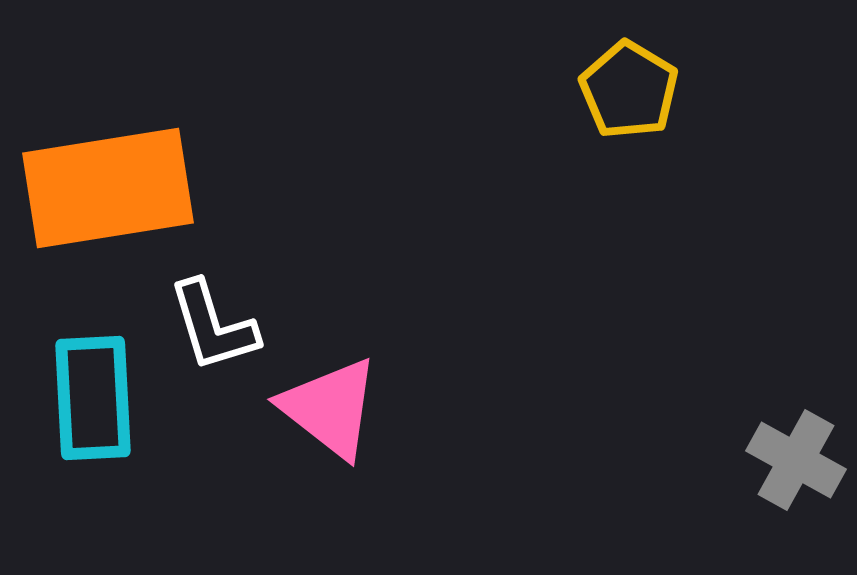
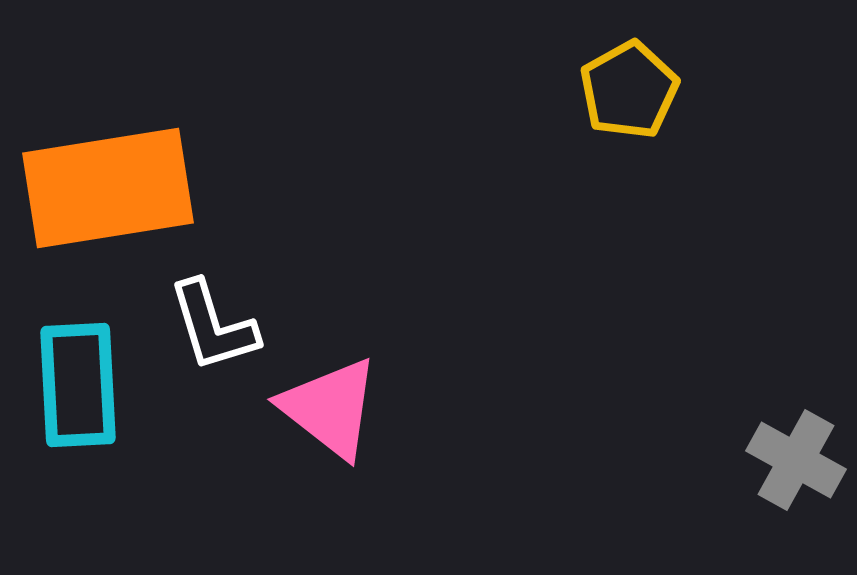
yellow pentagon: rotated 12 degrees clockwise
cyan rectangle: moved 15 px left, 13 px up
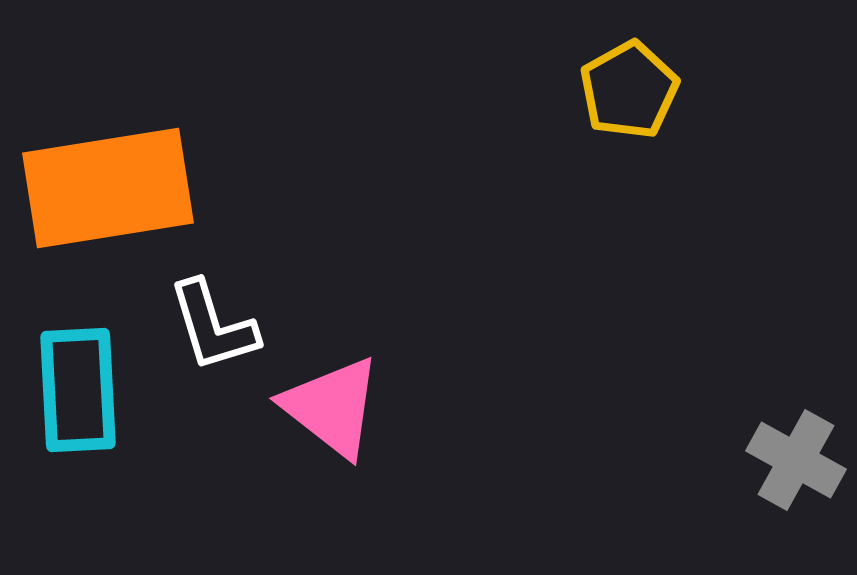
cyan rectangle: moved 5 px down
pink triangle: moved 2 px right, 1 px up
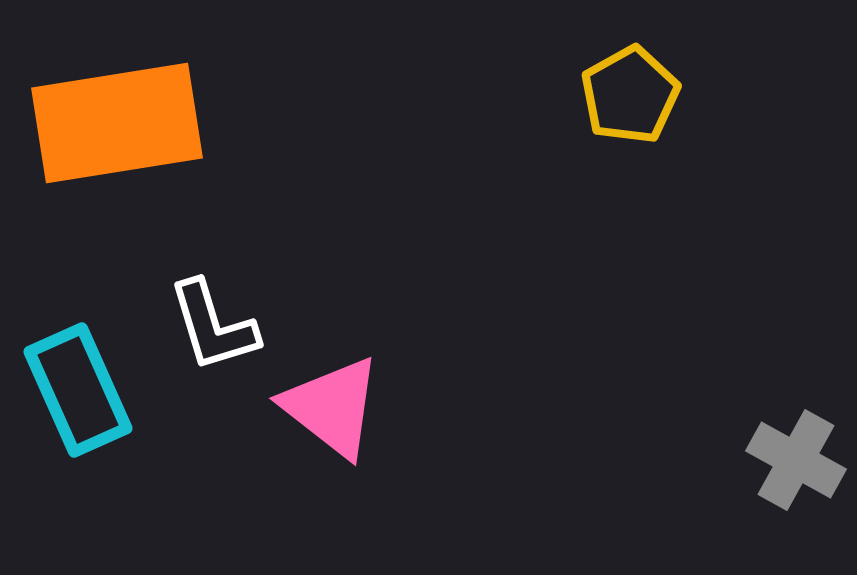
yellow pentagon: moved 1 px right, 5 px down
orange rectangle: moved 9 px right, 65 px up
cyan rectangle: rotated 21 degrees counterclockwise
